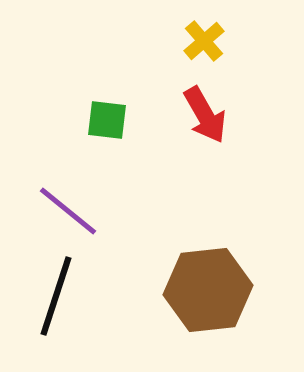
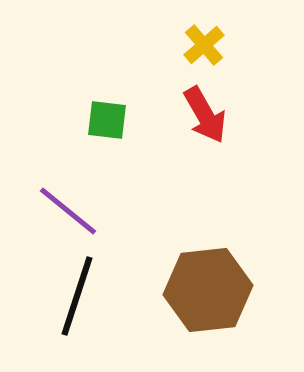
yellow cross: moved 4 px down
black line: moved 21 px right
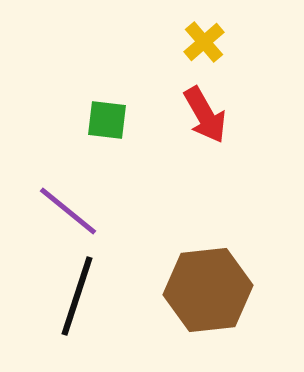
yellow cross: moved 3 px up
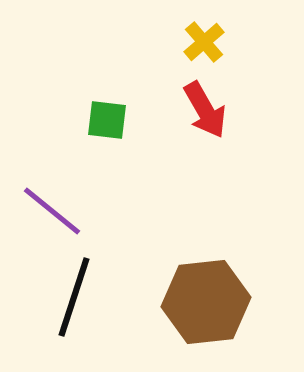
red arrow: moved 5 px up
purple line: moved 16 px left
brown hexagon: moved 2 px left, 12 px down
black line: moved 3 px left, 1 px down
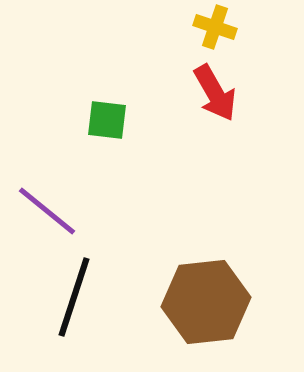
yellow cross: moved 11 px right, 15 px up; rotated 30 degrees counterclockwise
red arrow: moved 10 px right, 17 px up
purple line: moved 5 px left
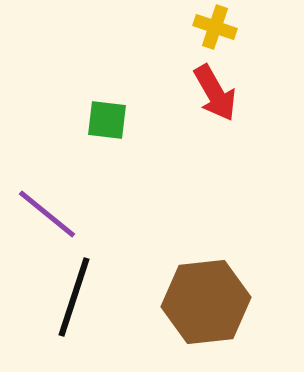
purple line: moved 3 px down
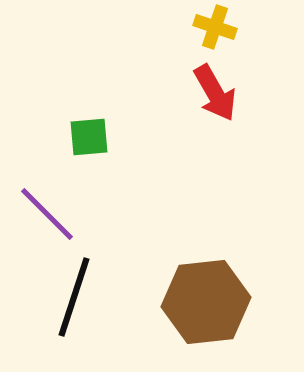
green square: moved 18 px left, 17 px down; rotated 12 degrees counterclockwise
purple line: rotated 6 degrees clockwise
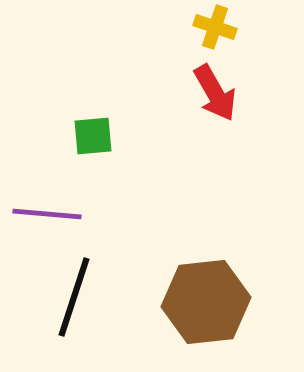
green square: moved 4 px right, 1 px up
purple line: rotated 40 degrees counterclockwise
